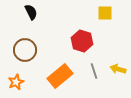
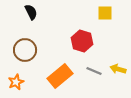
gray line: rotated 49 degrees counterclockwise
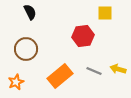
black semicircle: moved 1 px left
red hexagon: moved 1 px right, 5 px up; rotated 25 degrees counterclockwise
brown circle: moved 1 px right, 1 px up
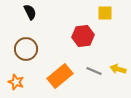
orange star: rotated 28 degrees counterclockwise
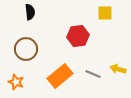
black semicircle: rotated 21 degrees clockwise
red hexagon: moved 5 px left
gray line: moved 1 px left, 3 px down
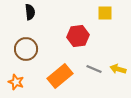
gray line: moved 1 px right, 5 px up
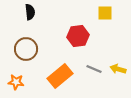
orange star: rotated 14 degrees counterclockwise
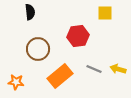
brown circle: moved 12 px right
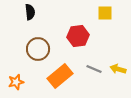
orange star: rotated 21 degrees counterclockwise
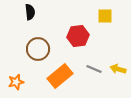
yellow square: moved 3 px down
